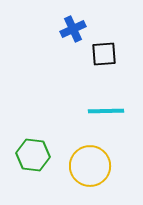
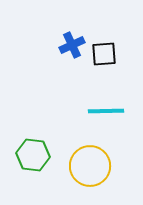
blue cross: moved 1 px left, 16 px down
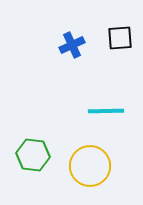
black square: moved 16 px right, 16 px up
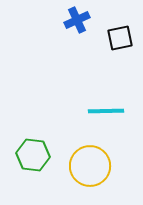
black square: rotated 8 degrees counterclockwise
blue cross: moved 5 px right, 25 px up
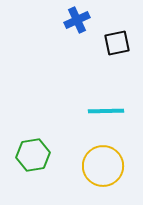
black square: moved 3 px left, 5 px down
green hexagon: rotated 16 degrees counterclockwise
yellow circle: moved 13 px right
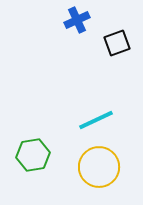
black square: rotated 8 degrees counterclockwise
cyan line: moved 10 px left, 9 px down; rotated 24 degrees counterclockwise
yellow circle: moved 4 px left, 1 px down
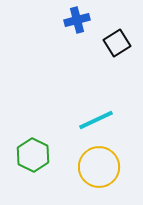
blue cross: rotated 10 degrees clockwise
black square: rotated 12 degrees counterclockwise
green hexagon: rotated 24 degrees counterclockwise
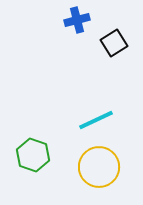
black square: moved 3 px left
green hexagon: rotated 8 degrees counterclockwise
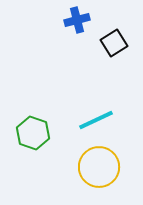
green hexagon: moved 22 px up
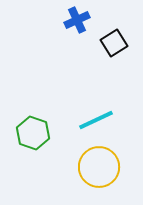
blue cross: rotated 10 degrees counterclockwise
